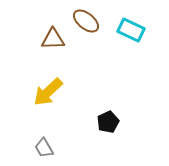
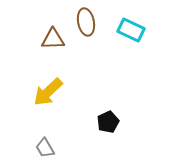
brown ellipse: moved 1 px down; rotated 40 degrees clockwise
gray trapezoid: moved 1 px right
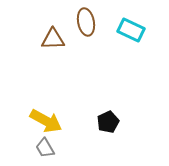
yellow arrow: moved 2 px left, 29 px down; rotated 108 degrees counterclockwise
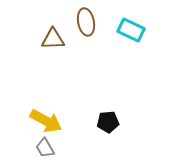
black pentagon: rotated 20 degrees clockwise
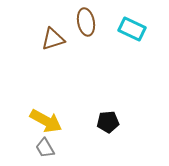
cyan rectangle: moved 1 px right, 1 px up
brown triangle: rotated 15 degrees counterclockwise
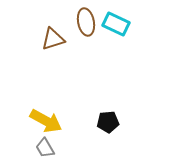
cyan rectangle: moved 16 px left, 5 px up
